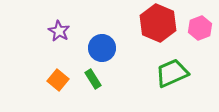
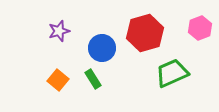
red hexagon: moved 13 px left, 10 px down; rotated 21 degrees clockwise
purple star: rotated 25 degrees clockwise
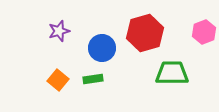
pink hexagon: moved 4 px right, 4 px down
green trapezoid: rotated 24 degrees clockwise
green rectangle: rotated 66 degrees counterclockwise
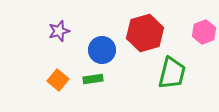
blue circle: moved 2 px down
green trapezoid: rotated 104 degrees clockwise
